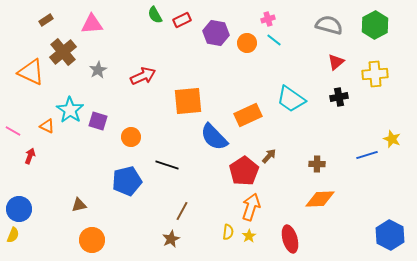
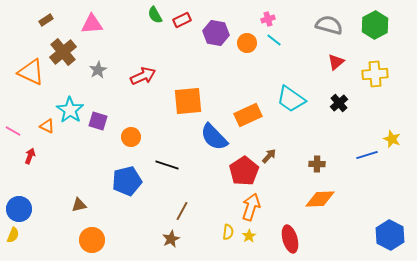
black cross at (339, 97): moved 6 px down; rotated 30 degrees counterclockwise
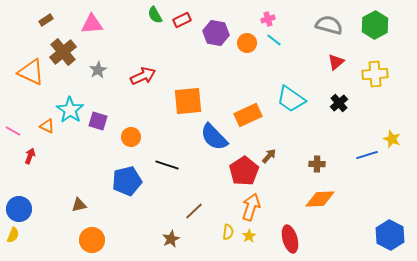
brown line at (182, 211): moved 12 px right; rotated 18 degrees clockwise
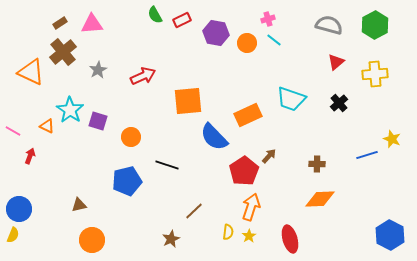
brown rectangle at (46, 20): moved 14 px right, 3 px down
cyan trapezoid at (291, 99): rotated 16 degrees counterclockwise
